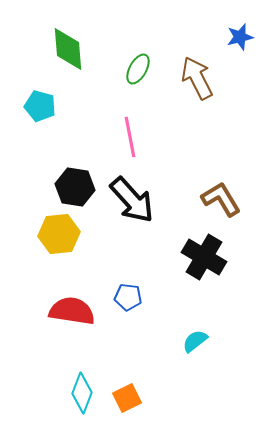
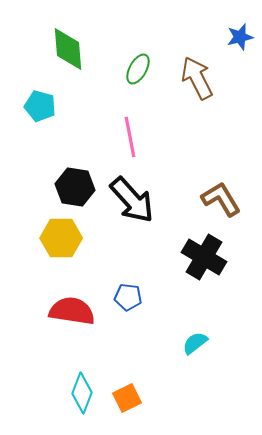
yellow hexagon: moved 2 px right, 4 px down; rotated 6 degrees clockwise
cyan semicircle: moved 2 px down
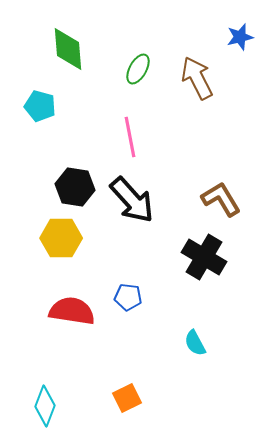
cyan semicircle: rotated 80 degrees counterclockwise
cyan diamond: moved 37 px left, 13 px down
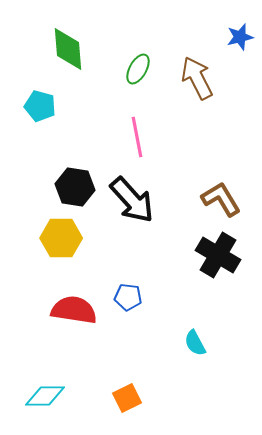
pink line: moved 7 px right
black cross: moved 14 px right, 2 px up
red semicircle: moved 2 px right, 1 px up
cyan diamond: moved 10 px up; rotated 69 degrees clockwise
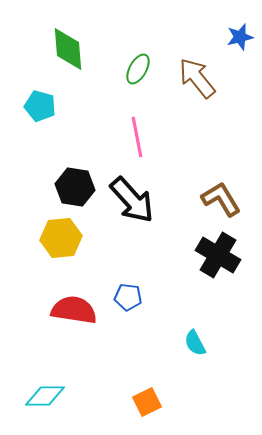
brown arrow: rotated 12 degrees counterclockwise
yellow hexagon: rotated 6 degrees counterclockwise
orange square: moved 20 px right, 4 px down
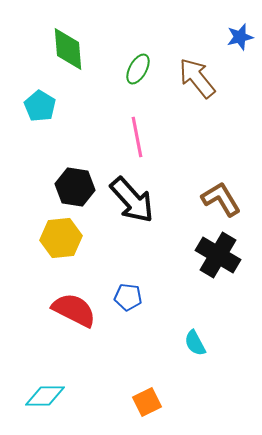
cyan pentagon: rotated 16 degrees clockwise
red semicircle: rotated 18 degrees clockwise
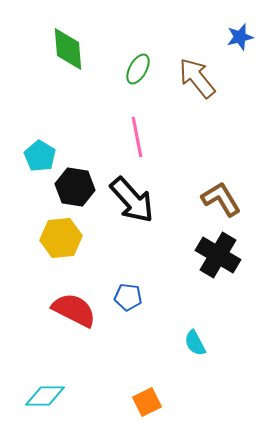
cyan pentagon: moved 50 px down
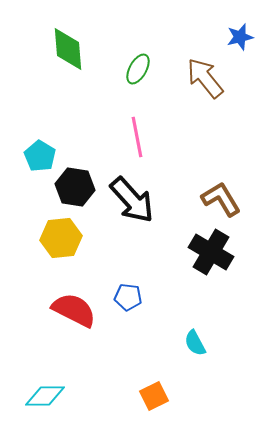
brown arrow: moved 8 px right
black cross: moved 7 px left, 3 px up
orange square: moved 7 px right, 6 px up
